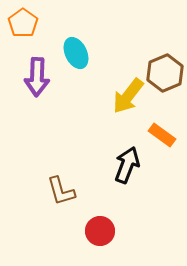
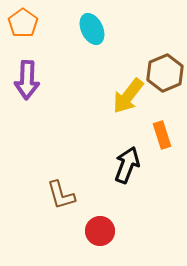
cyan ellipse: moved 16 px right, 24 px up
purple arrow: moved 10 px left, 3 px down
orange rectangle: rotated 36 degrees clockwise
brown L-shape: moved 4 px down
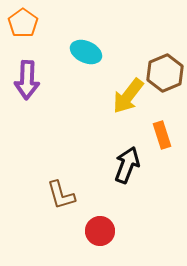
cyan ellipse: moved 6 px left, 23 px down; rotated 40 degrees counterclockwise
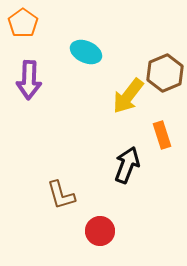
purple arrow: moved 2 px right
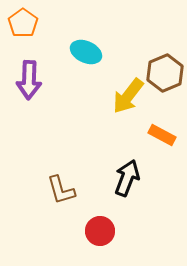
orange rectangle: rotated 44 degrees counterclockwise
black arrow: moved 13 px down
brown L-shape: moved 5 px up
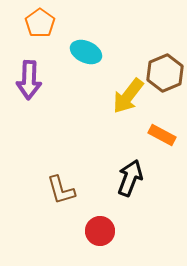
orange pentagon: moved 17 px right
black arrow: moved 3 px right
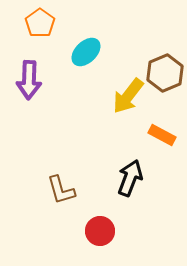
cyan ellipse: rotated 68 degrees counterclockwise
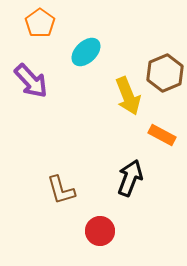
purple arrow: moved 2 px right, 1 px down; rotated 45 degrees counterclockwise
yellow arrow: rotated 60 degrees counterclockwise
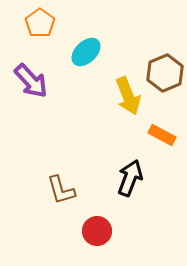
red circle: moved 3 px left
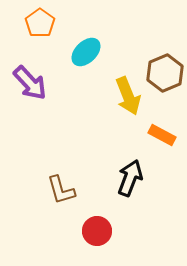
purple arrow: moved 1 px left, 2 px down
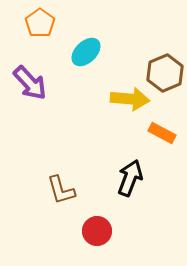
yellow arrow: moved 2 px right, 3 px down; rotated 63 degrees counterclockwise
orange rectangle: moved 2 px up
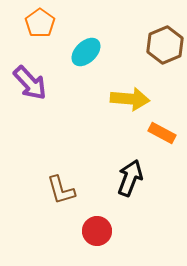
brown hexagon: moved 28 px up
